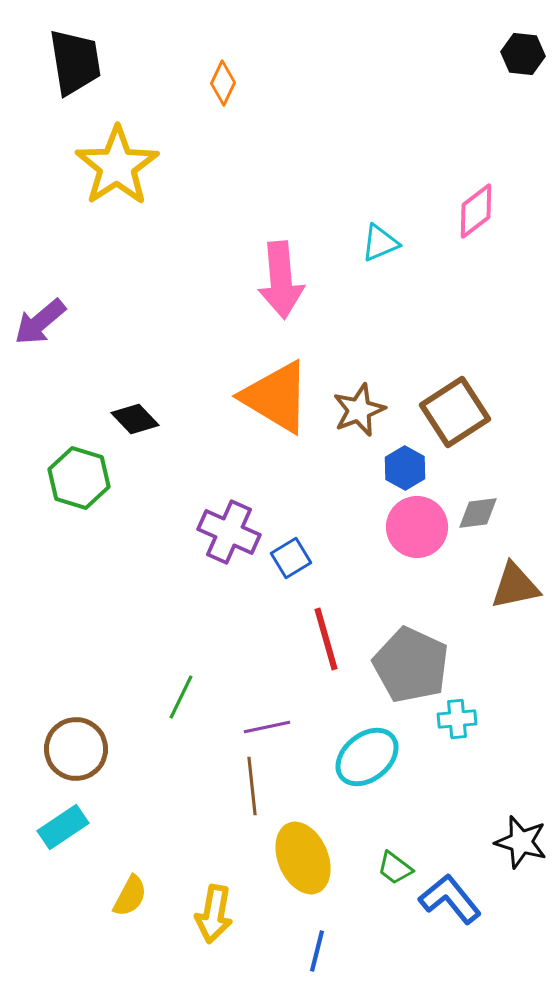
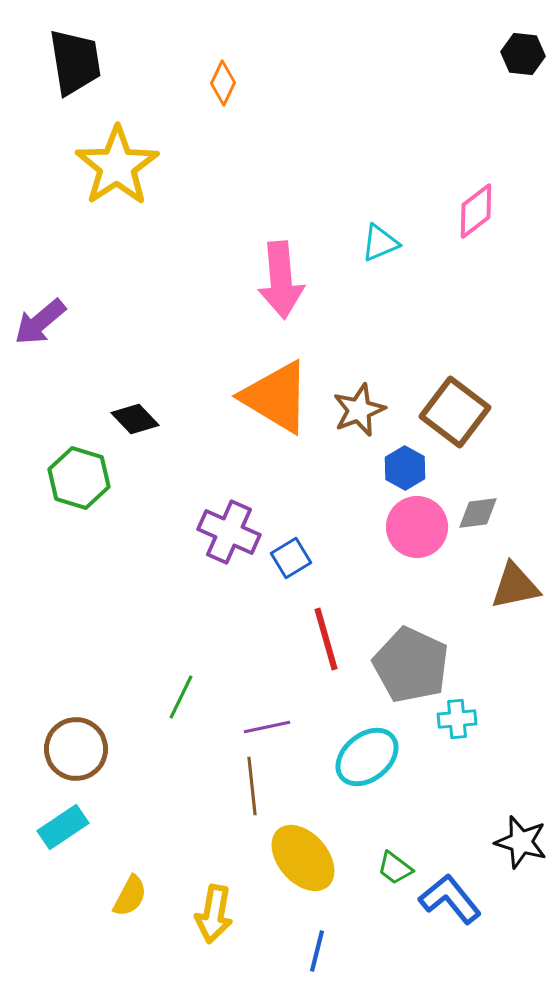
brown square: rotated 20 degrees counterclockwise
yellow ellipse: rotated 18 degrees counterclockwise
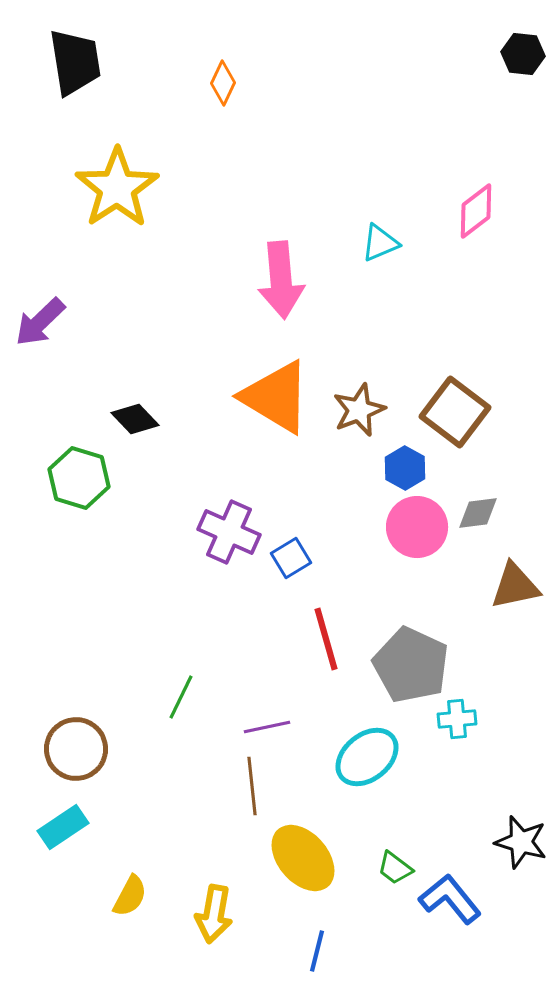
yellow star: moved 22 px down
purple arrow: rotated 4 degrees counterclockwise
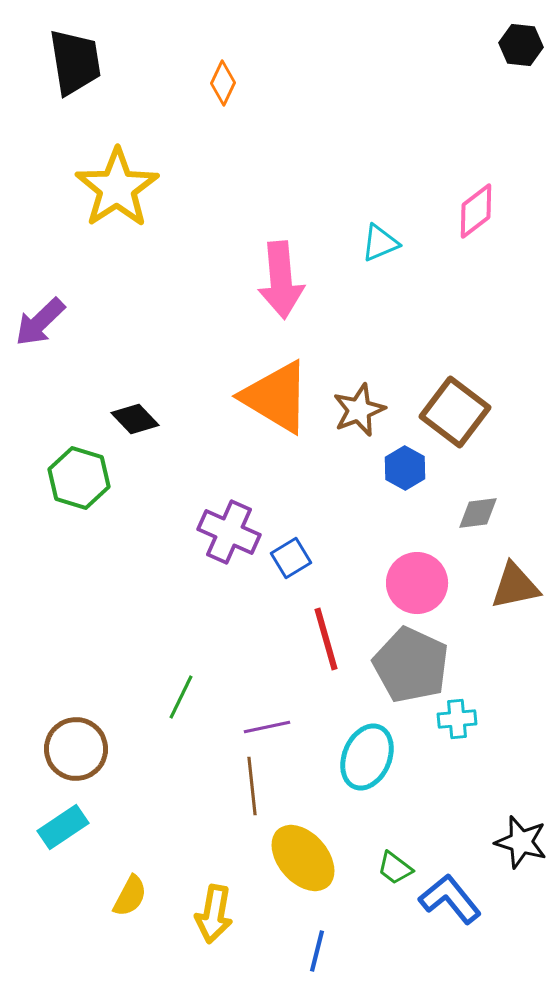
black hexagon: moved 2 px left, 9 px up
pink circle: moved 56 px down
cyan ellipse: rotated 28 degrees counterclockwise
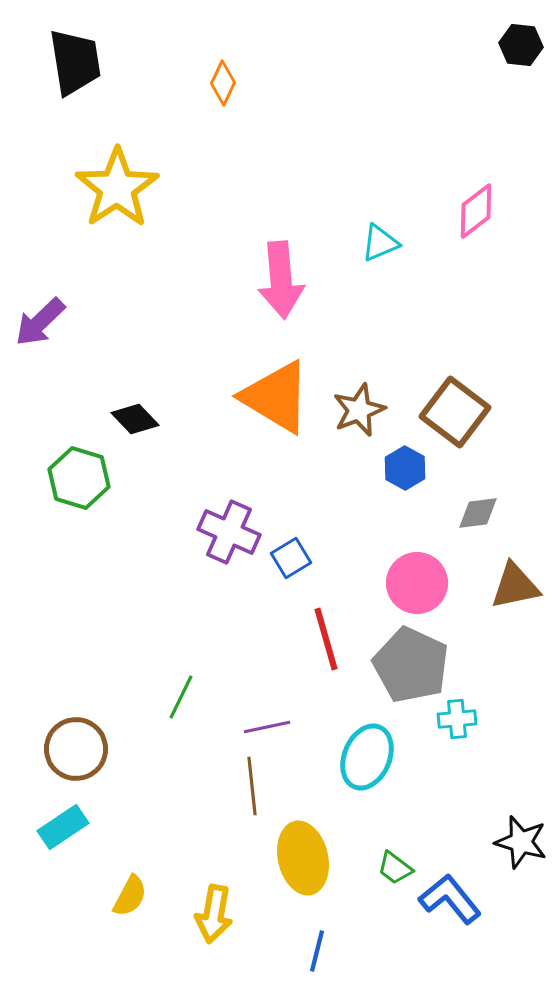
yellow ellipse: rotated 28 degrees clockwise
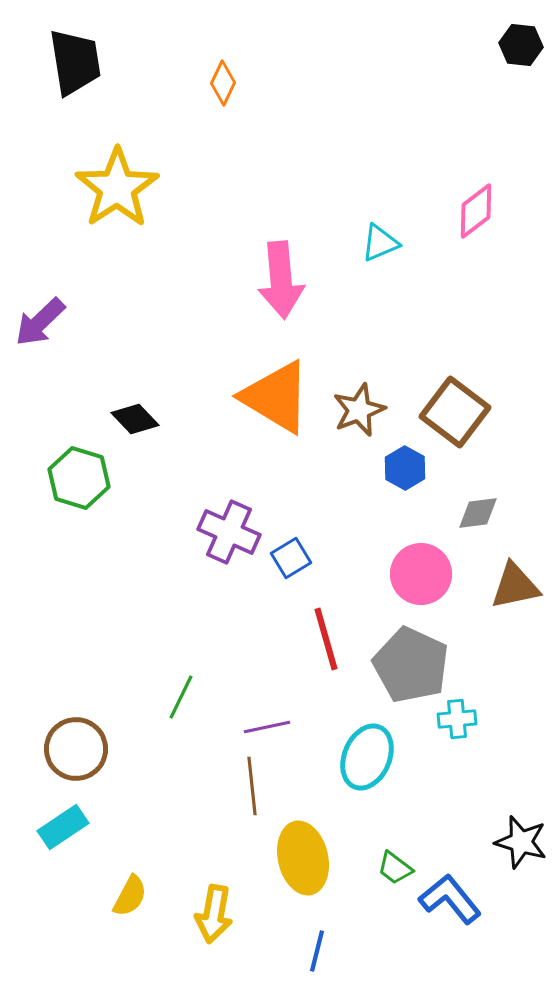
pink circle: moved 4 px right, 9 px up
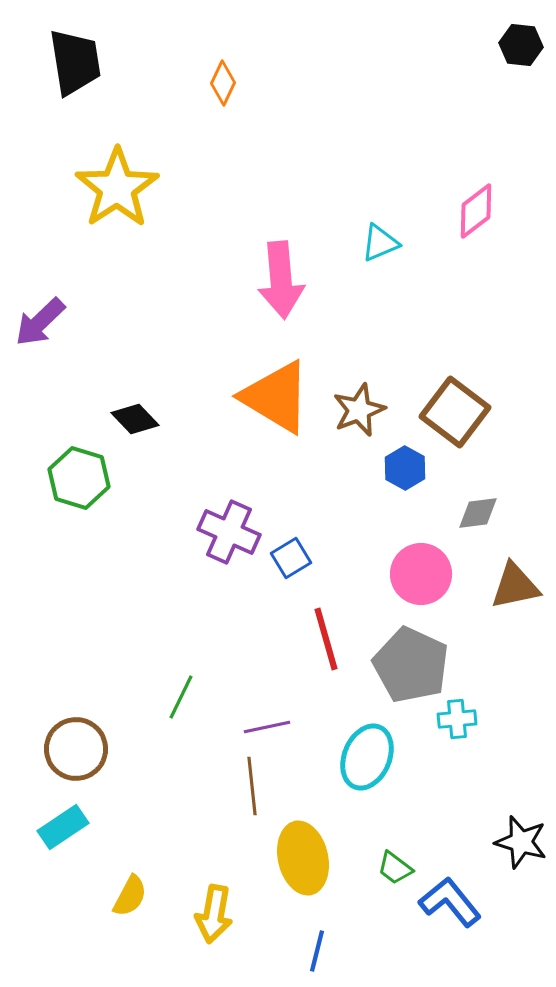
blue L-shape: moved 3 px down
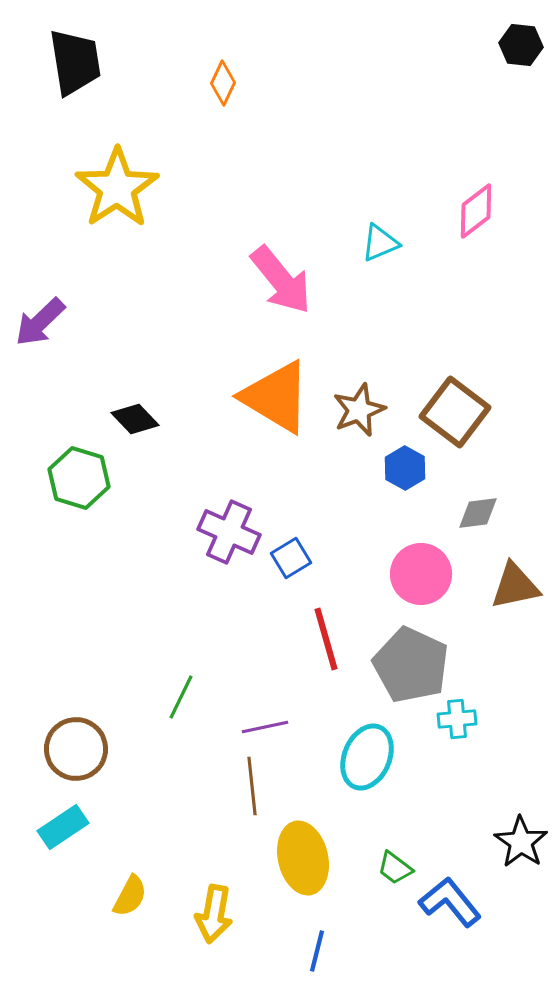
pink arrow: rotated 34 degrees counterclockwise
purple line: moved 2 px left
black star: rotated 18 degrees clockwise
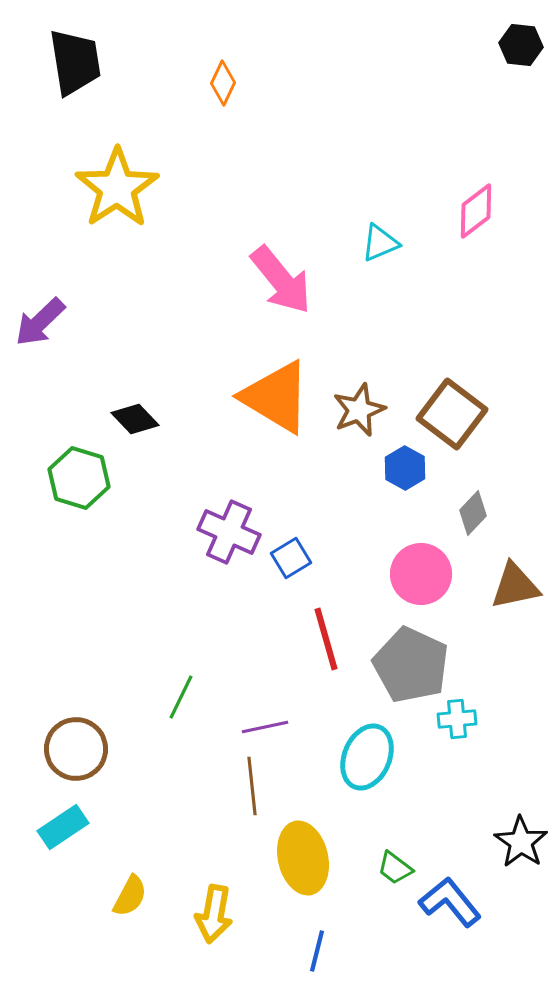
brown square: moved 3 px left, 2 px down
gray diamond: moved 5 px left; rotated 39 degrees counterclockwise
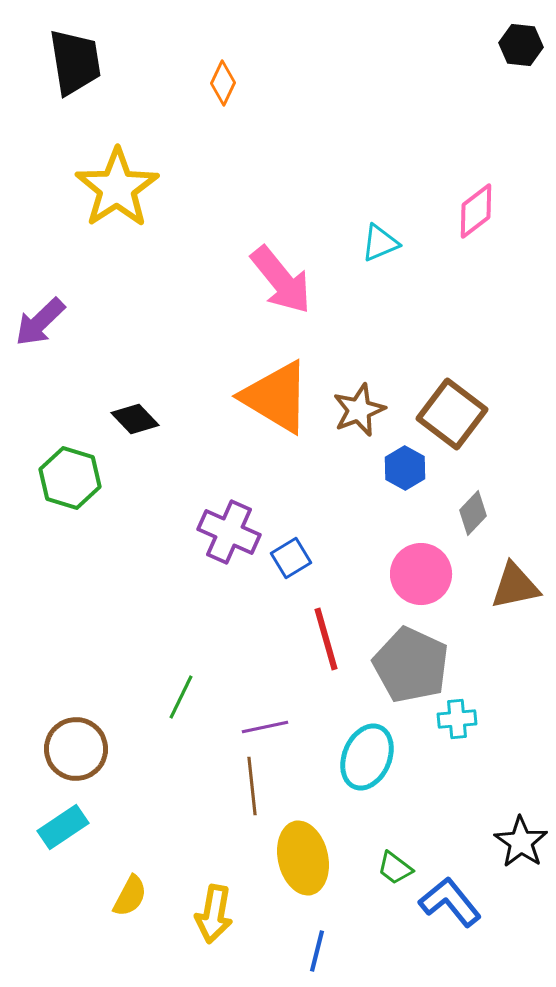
green hexagon: moved 9 px left
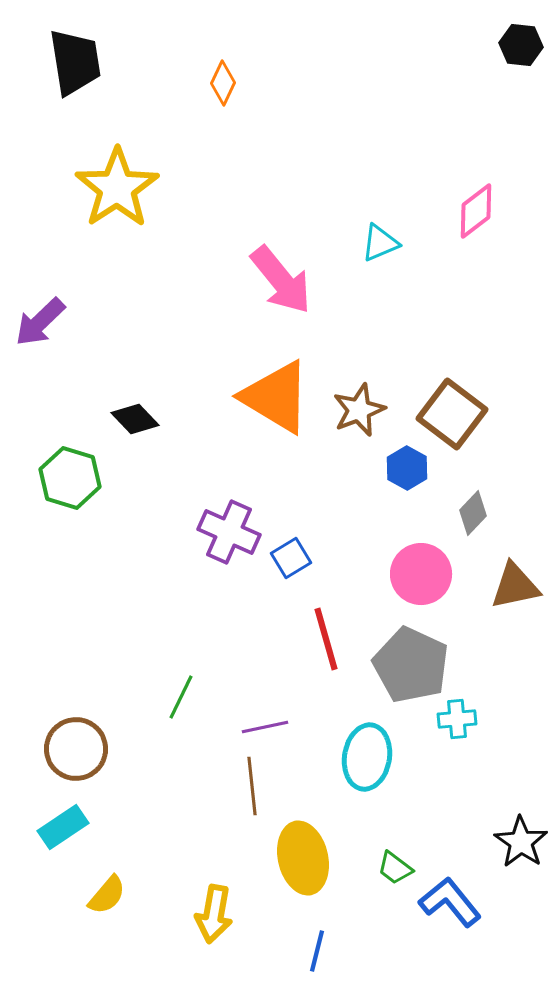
blue hexagon: moved 2 px right
cyan ellipse: rotated 14 degrees counterclockwise
yellow semicircle: moved 23 px left, 1 px up; rotated 12 degrees clockwise
